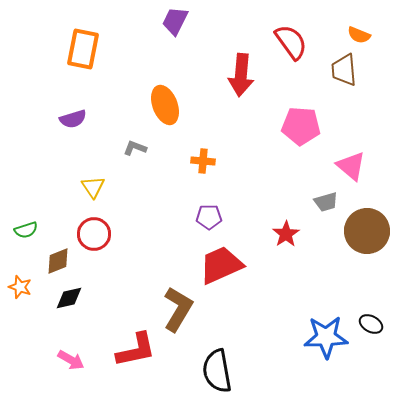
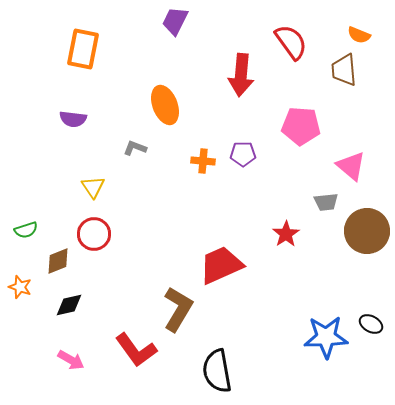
purple semicircle: rotated 24 degrees clockwise
gray trapezoid: rotated 10 degrees clockwise
purple pentagon: moved 34 px right, 63 px up
black diamond: moved 7 px down
red L-shape: rotated 66 degrees clockwise
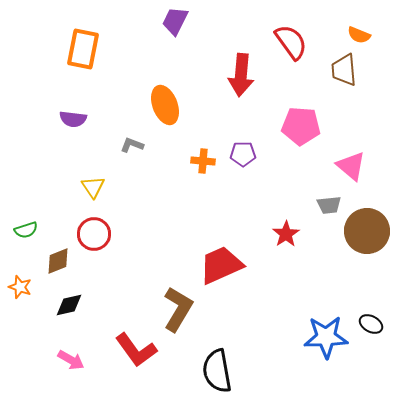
gray L-shape: moved 3 px left, 3 px up
gray trapezoid: moved 3 px right, 3 px down
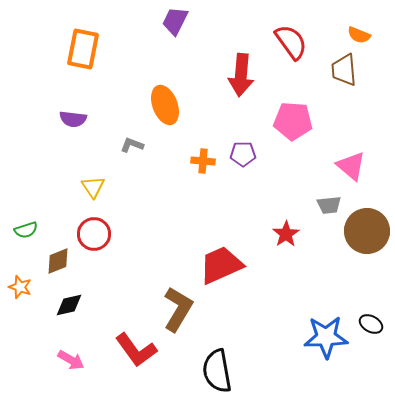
pink pentagon: moved 8 px left, 5 px up
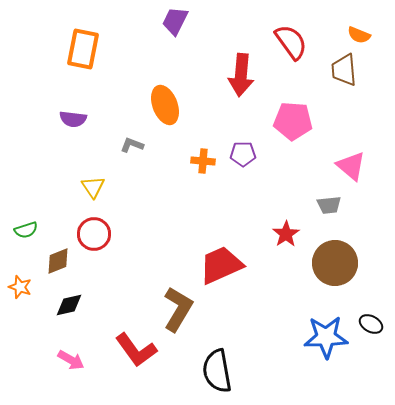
brown circle: moved 32 px left, 32 px down
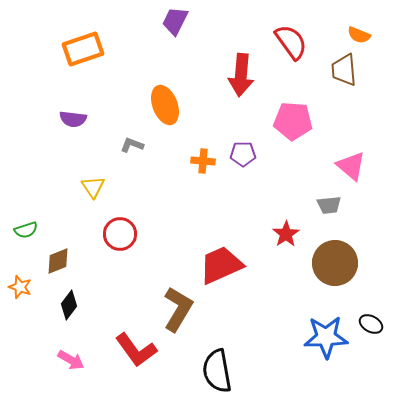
orange rectangle: rotated 60 degrees clockwise
red circle: moved 26 px right
black diamond: rotated 40 degrees counterclockwise
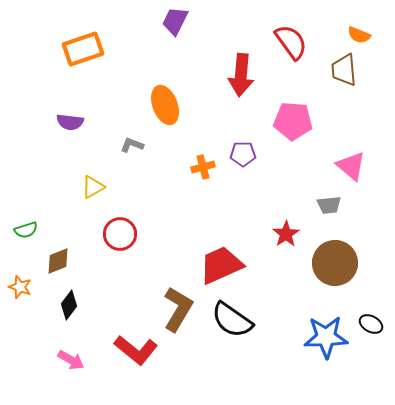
purple semicircle: moved 3 px left, 3 px down
orange cross: moved 6 px down; rotated 20 degrees counterclockwise
yellow triangle: rotated 35 degrees clockwise
red L-shape: rotated 15 degrees counterclockwise
black semicircle: moved 15 px right, 51 px up; rotated 45 degrees counterclockwise
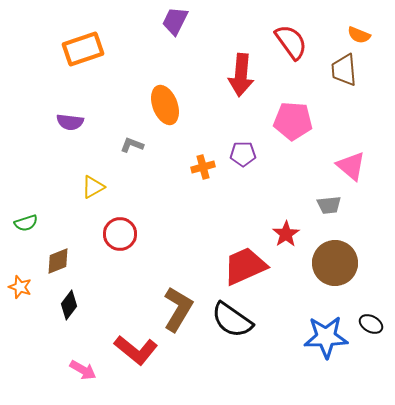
green semicircle: moved 7 px up
red trapezoid: moved 24 px right, 1 px down
pink arrow: moved 12 px right, 10 px down
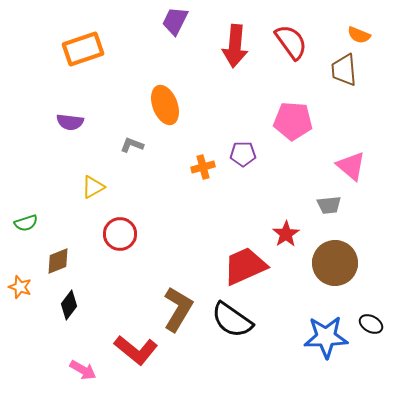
red arrow: moved 6 px left, 29 px up
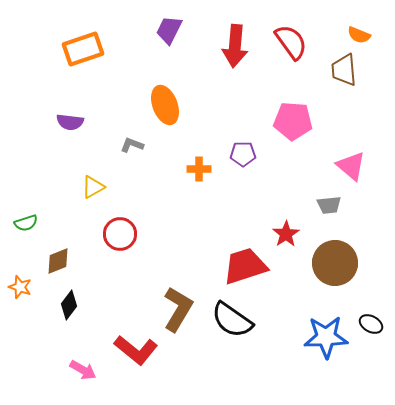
purple trapezoid: moved 6 px left, 9 px down
orange cross: moved 4 px left, 2 px down; rotated 15 degrees clockwise
red trapezoid: rotated 6 degrees clockwise
